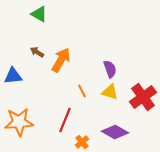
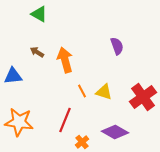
orange arrow: moved 4 px right; rotated 45 degrees counterclockwise
purple semicircle: moved 7 px right, 23 px up
yellow triangle: moved 6 px left
orange star: rotated 12 degrees clockwise
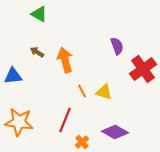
red cross: moved 28 px up
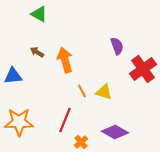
orange star: rotated 8 degrees counterclockwise
orange cross: moved 1 px left
